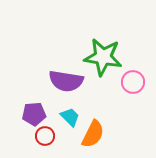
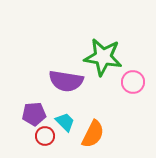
cyan trapezoid: moved 5 px left, 5 px down
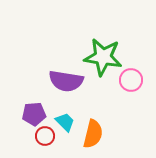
pink circle: moved 2 px left, 2 px up
orange semicircle: rotated 12 degrees counterclockwise
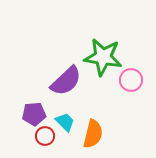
purple semicircle: rotated 52 degrees counterclockwise
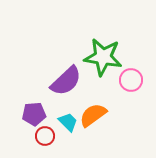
cyan trapezoid: moved 3 px right
orange semicircle: moved 19 px up; rotated 140 degrees counterclockwise
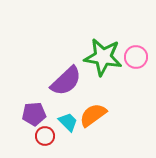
pink circle: moved 5 px right, 23 px up
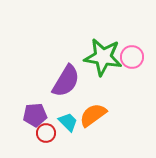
pink circle: moved 4 px left
purple semicircle: rotated 16 degrees counterclockwise
purple pentagon: moved 1 px right, 1 px down
red circle: moved 1 px right, 3 px up
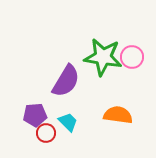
orange semicircle: moved 25 px right; rotated 44 degrees clockwise
